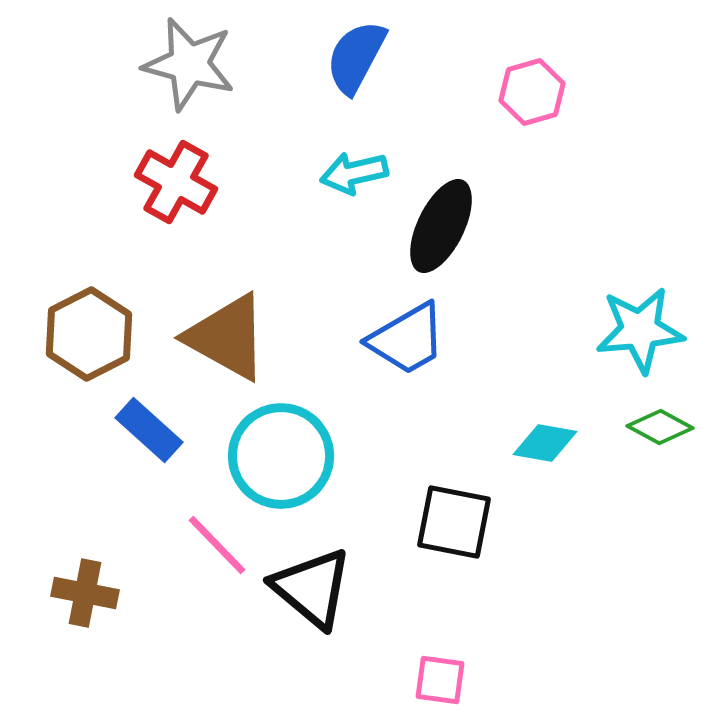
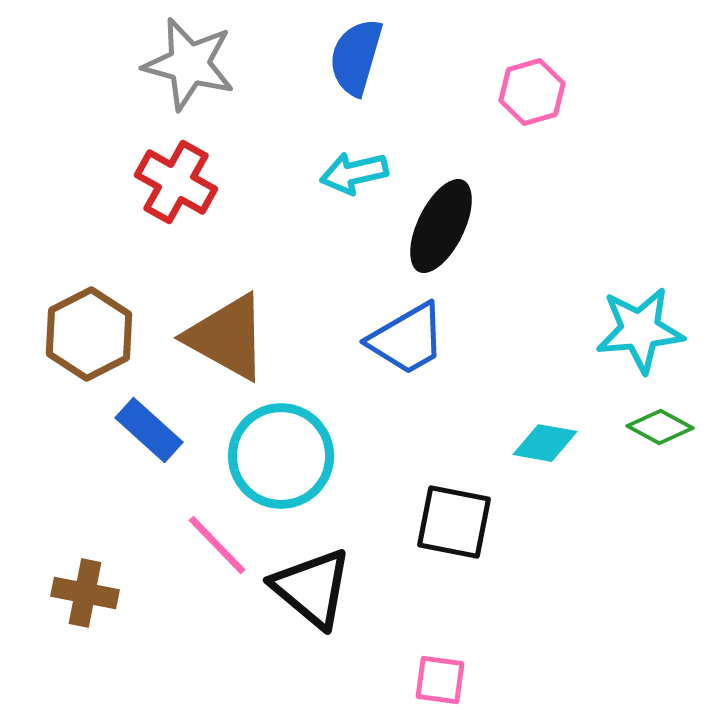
blue semicircle: rotated 12 degrees counterclockwise
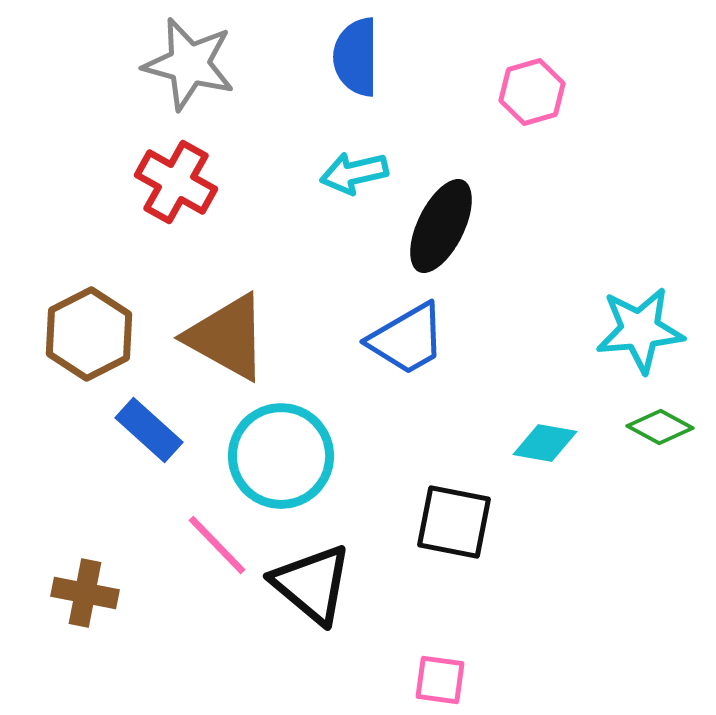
blue semicircle: rotated 16 degrees counterclockwise
black triangle: moved 4 px up
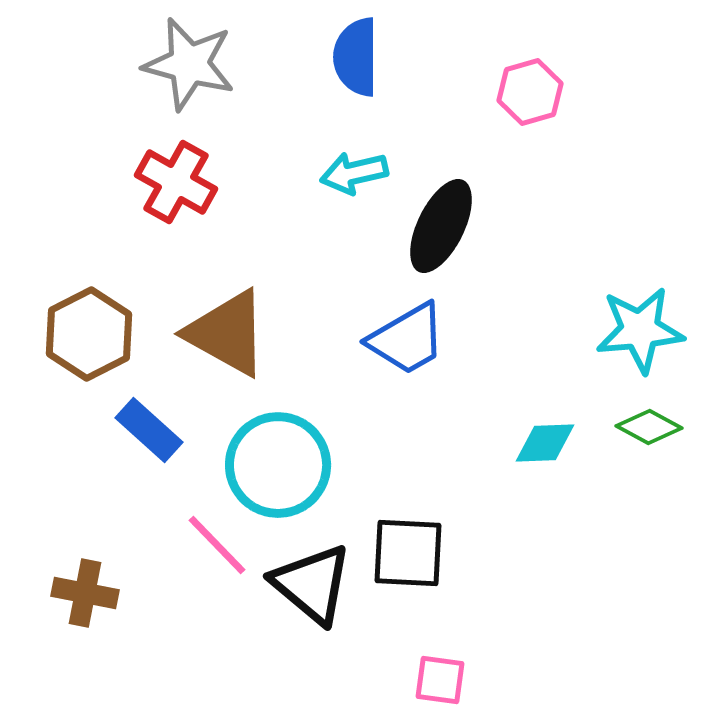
pink hexagon: moved 2 px left
brown triangle: moved 4 px up
green diamond: moved 11 px left
cyan diamond: rotated 12 degrees counterclockwise
cyan circle: moved 3 px left, 9 px down
black square: moved 46 px left, 31 px down; rotated 8 degrees counterclockwise
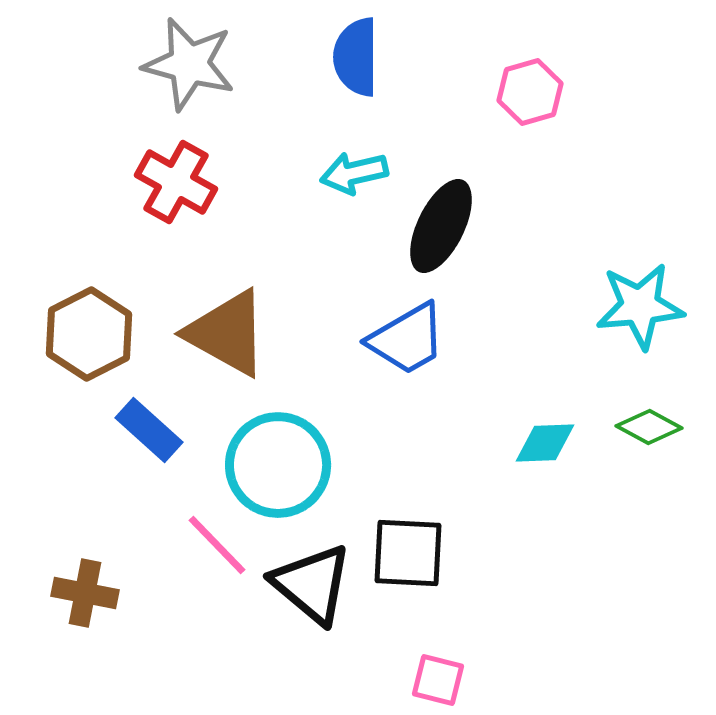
cyan star: moved 24 px up
pink square: moved 2 px left; rotated 6 degrees clockwise
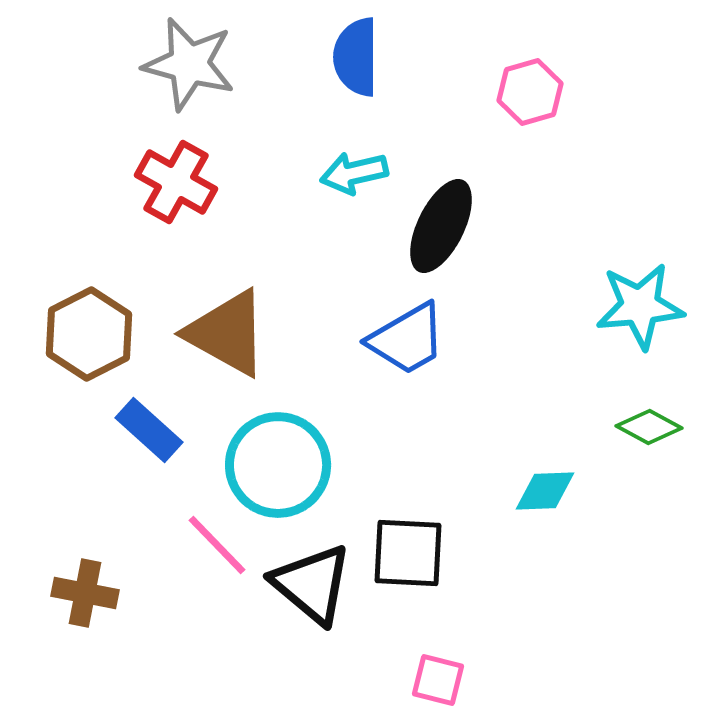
cyan diamond: moved 48 px down
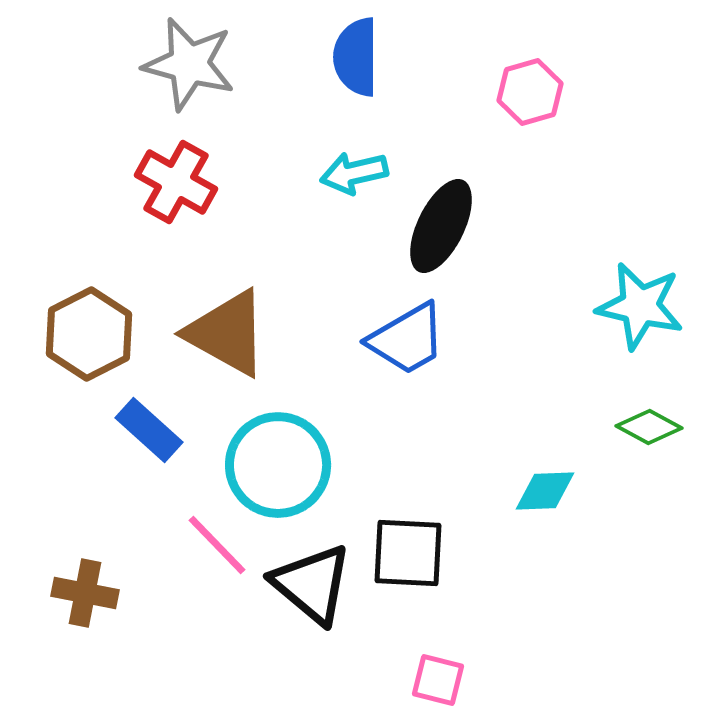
cyan star: rotated 18 degrees clockwise
